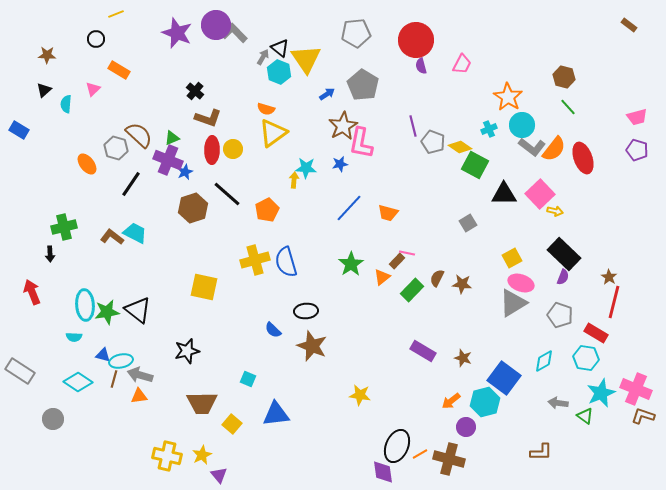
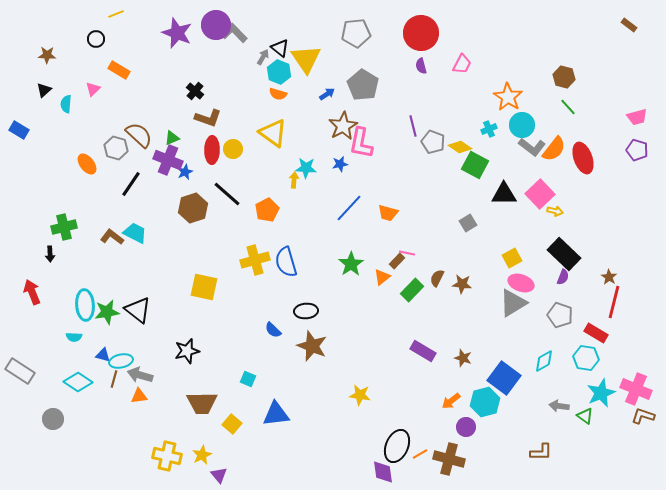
red circle at (416, 40): moved 5 px right, 7 px up
orange semicircle at (266, 109): moved 12 px right, 15 px up
yellow triangle at (273, 133): rotated 48 degrees counterclockwise
gray arrow at (558, 403): moved 1 px right, 3 px down
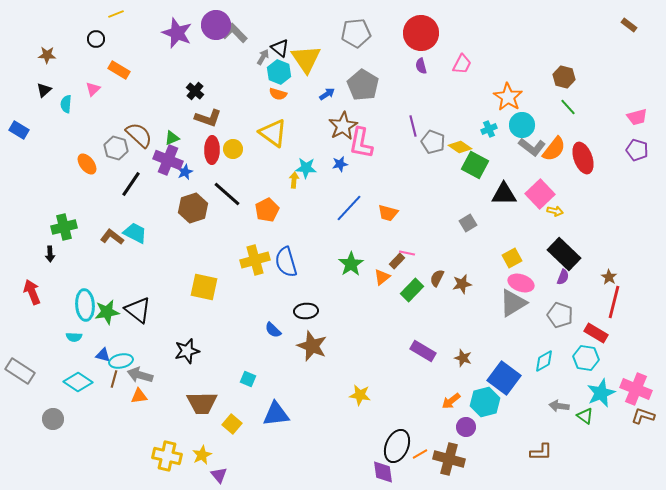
brown star at (462, 284): rotated 18 degrees counterclockwise
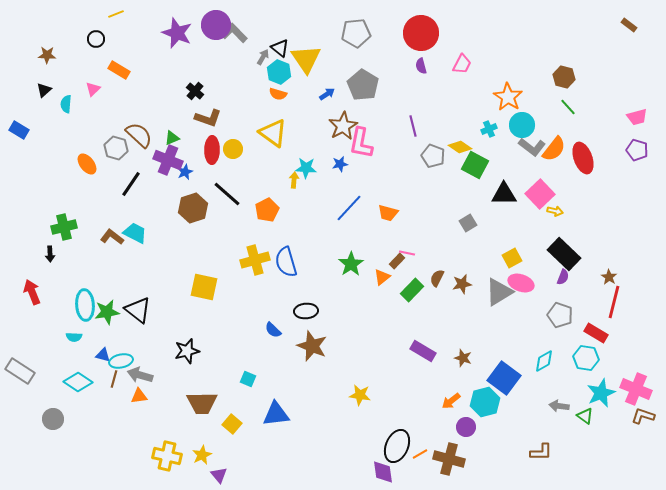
gray pentagon at (433, 142): moved 14 px down
gray triangle at (513, 303): moved 14 px left, 11 px up
